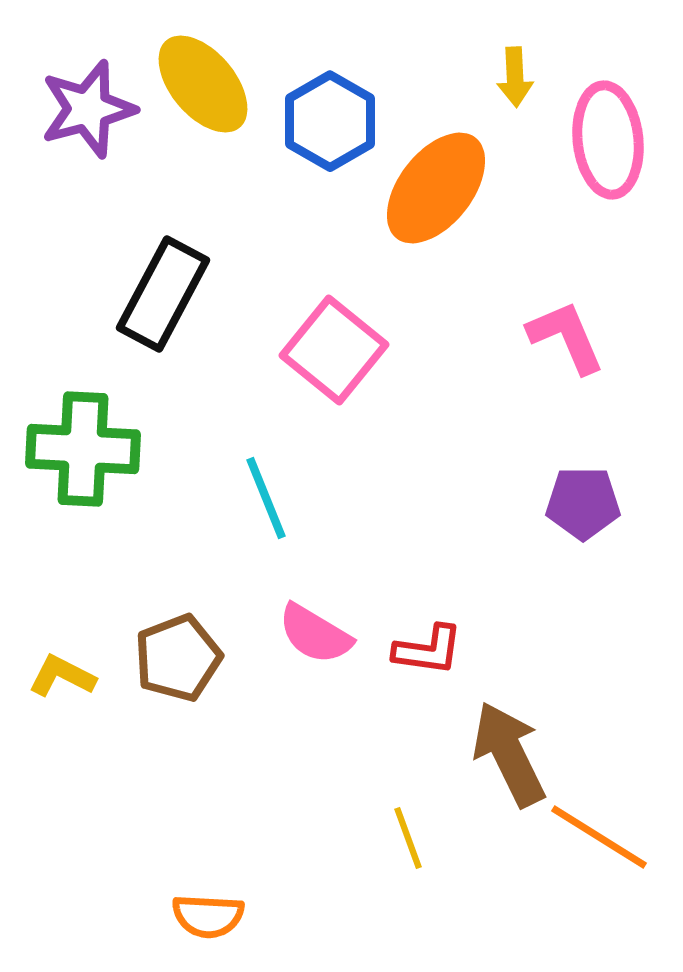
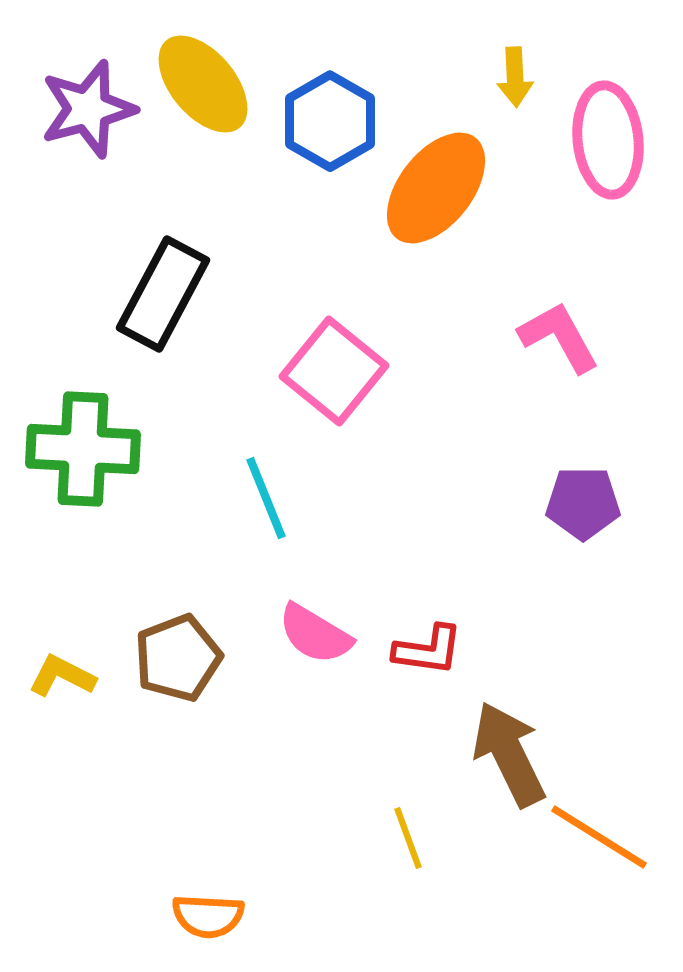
pink L-shape: moved 7 px left; rotated 6 degrees counterclockwise
pink square: moved 21 px down
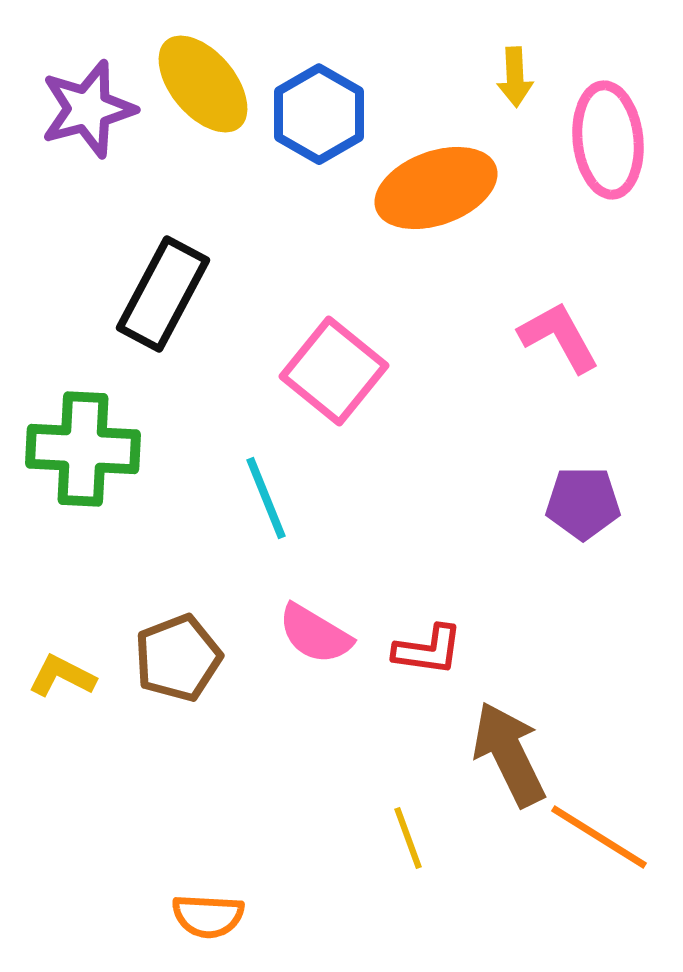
blue hexagon: moved 11 px left, 7 px up
orange ellipse: rotated 32 degrees clockwise
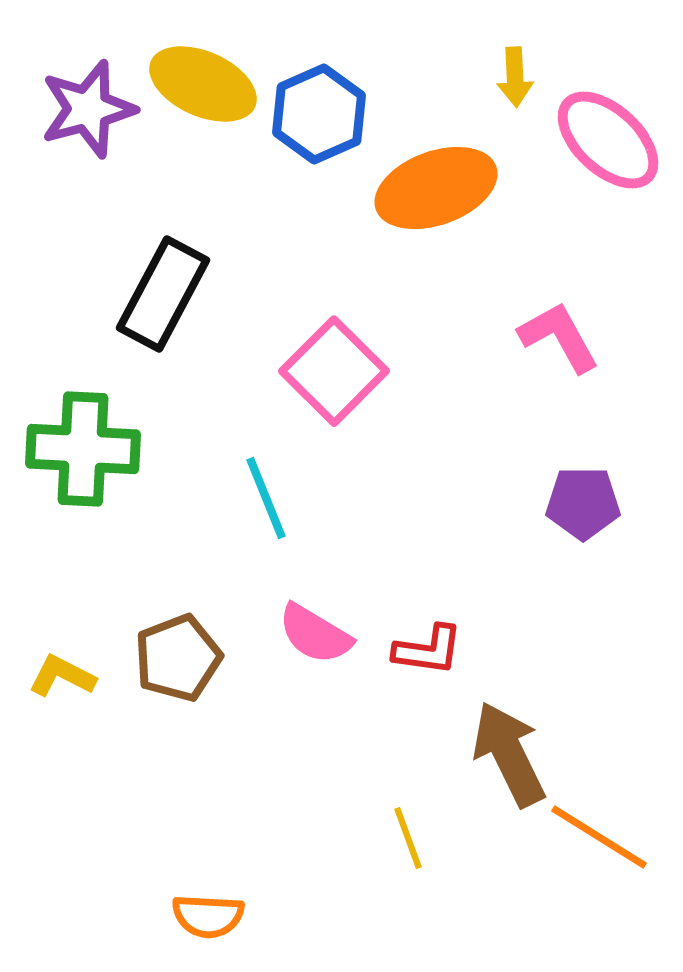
yellow ellipse: rotated 26 degrees counterclockwise
blue hexagon: rotated 6 degrees clockwise
pink ellipse: rotated 41 degrees counterclockwise
pink square: rotated 6 degrees clockwise
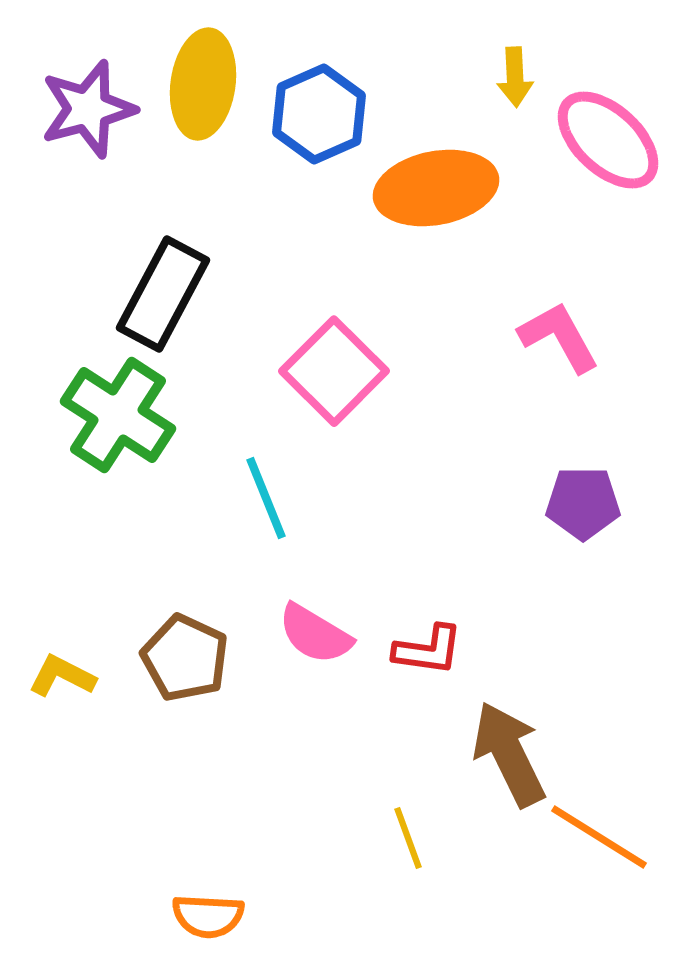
yellow ellipse: rotated 74 degrees clockwise
orange ellipse: rotated 9 degrees clockwise
green cross: moved 35 px right, 34 px up; rotated 30 degrees clockwise
brown pentagon: moved 7 px right; rotated 26 degrees counterclockwise
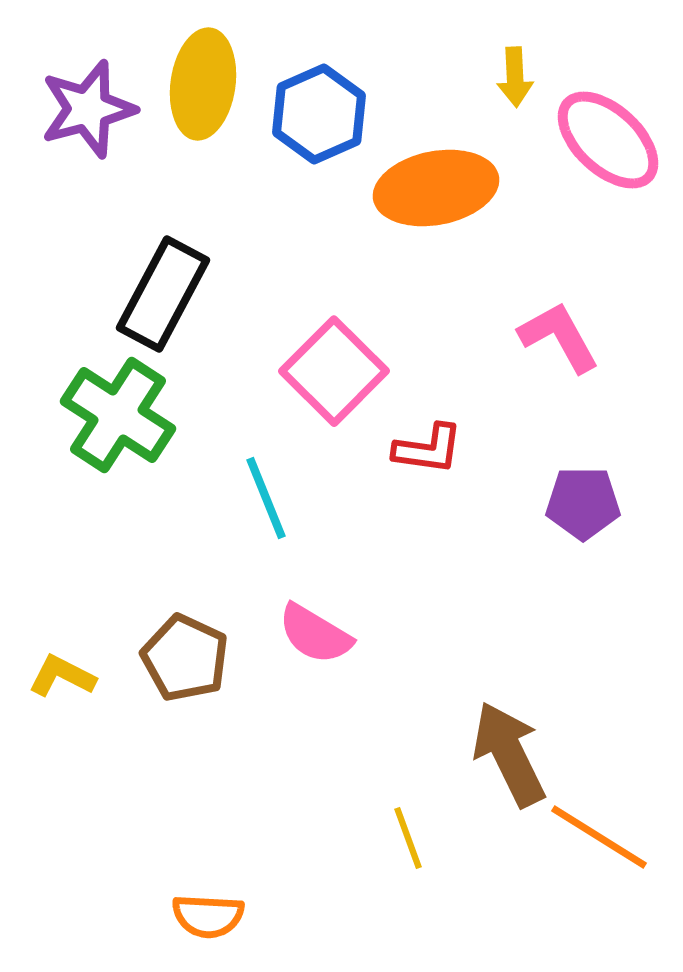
red L-shape: moved 201 px up
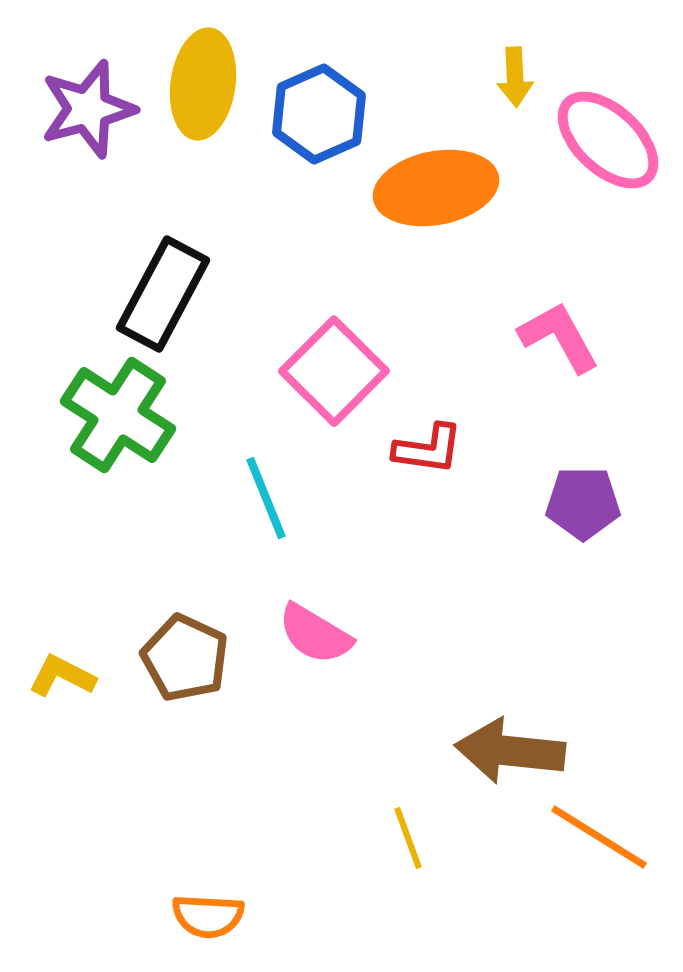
brown arrow: moved 1 px right, 3 px up; rotated 58 degrees counterclockwise
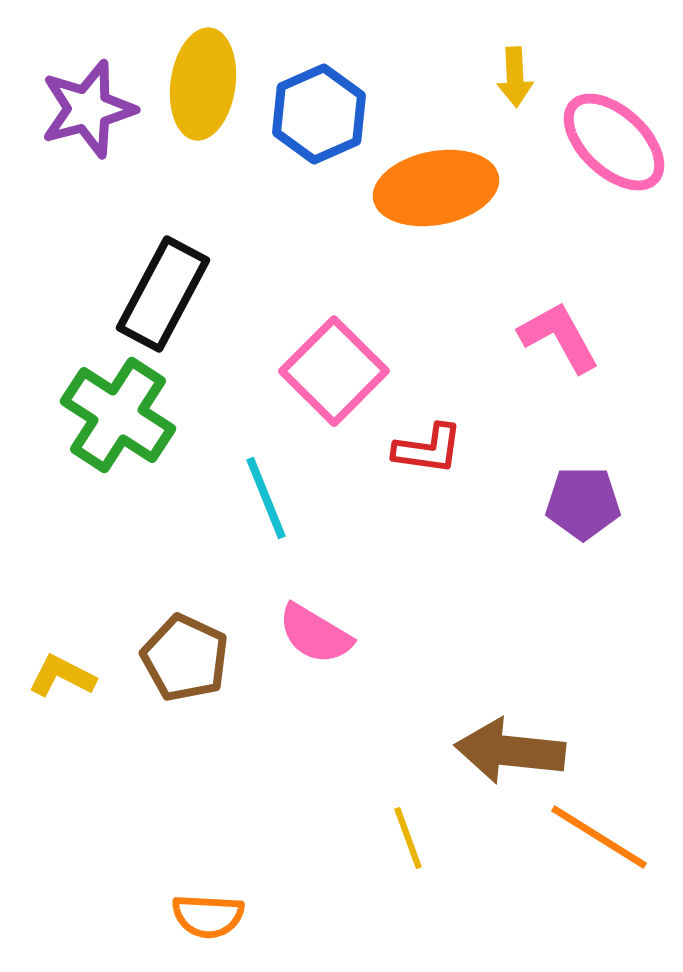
pink ellipse: moved 6 px right, 2 px down
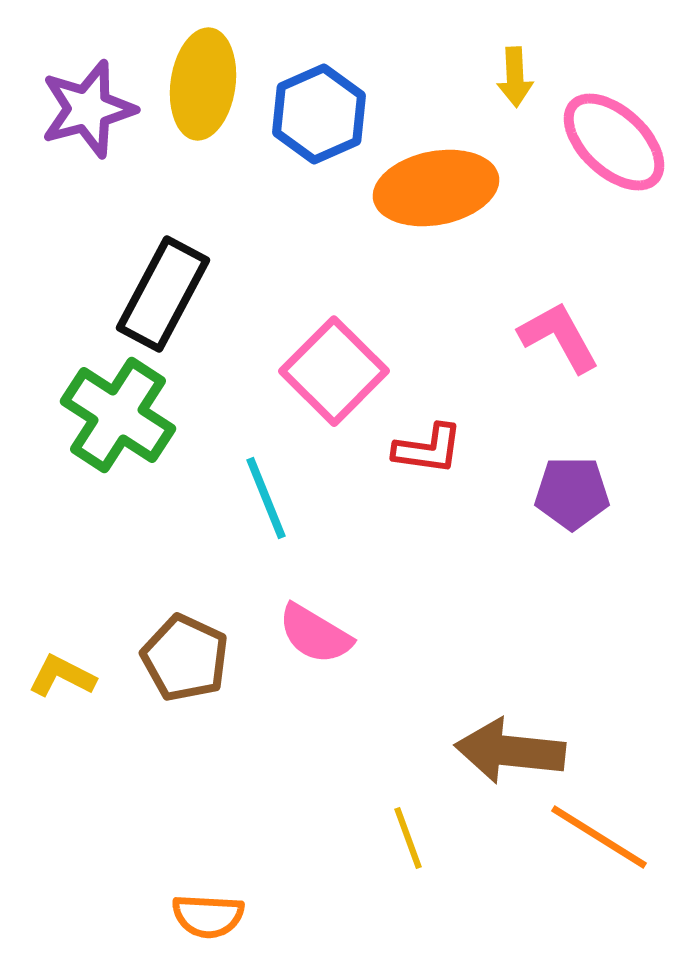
purple pentagon: moved 11 px left, 10 px up
